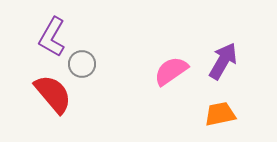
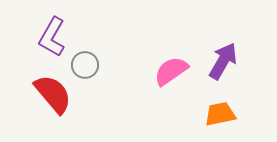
gray circle: moved 3 px right, 1 px down
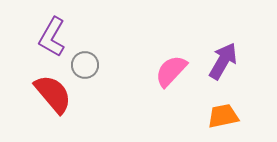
pink semicircle: rotated 12 degrees counterclockwise
orange trapezoid: moved 3 px right, 2 px down
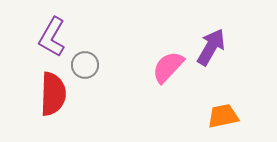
purple arrow: moved 12 px left, 14 px up
pink semicircle: moved 3 px left, 4 px up
red semicircle: rotated 42 degrees clockwise
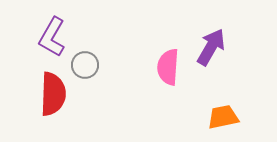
pink semicircle: rotated 39 degrees counterclockwise
orange trapezoid: moved 1 px down
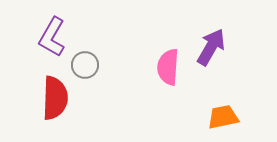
red semicircle: moved 2 px right, 4 px down
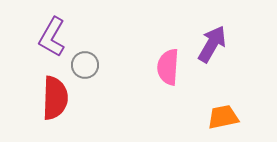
purple arrow: moved 1 px right, 3 px up
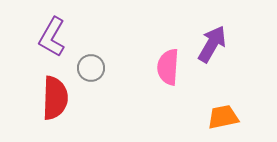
gray circle: moved 6 px right, 3 px down
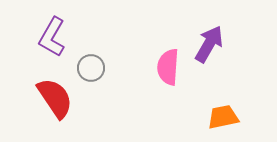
purple arrow: moved 3 px left
red semicircle: rotated 36 degrees counterclockwise
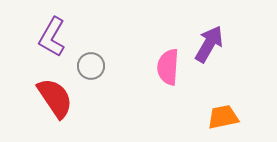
gray circle: moved 2 px up
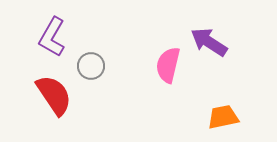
purple arrow: moved 2 px up; rotated 87 degrees counterclockwise
pink semicircle: moved 2 px up; rotated 9 degrees clockwise
red semicircle: moved 1 px left, 3 px up
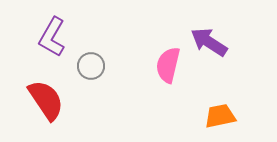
red semicircle: moved 8 px left, 5 px down
orange trapezoid: moved 3 px left, 1 px up
